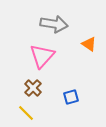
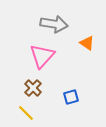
orange triangle: moved 2 px left, 1 px up
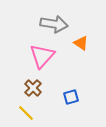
orange triangle: moved 6 px left
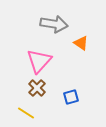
pink triangle: moved 3 px left, 5 px down
brown cross: moved 4 px right
yellow line: rotated 12 degrees counterclockwise
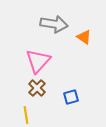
orange triangle: moved 3 px right, 6 px up
pink triangle: moved 1 px left
yellow line: moved 2 px down; rotated 48 degrees clockwise
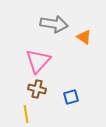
brown cross: moved 1 px down; rotated 30 degrees counterclockwise
yellow line: moved 1 px up
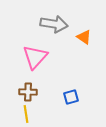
pink triangle: moved 3 px left, 4 px up
brown cross: moved 9 px left, 3 px down; rotated 12 degrees counterclockwise
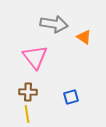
pink triangle: rotated 20 degrees counterclockwise
yellow line: moved 1 px right
